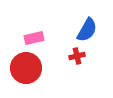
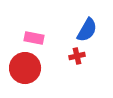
pink rectangle: rotated 24 degrees clockwise
red circle: moved 1 px left
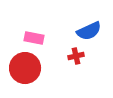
blue semicircle: moved 2 px right, 1 px down; rotated 35 degrees clockwise
red cross: moved 1 px left
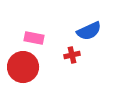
red cross: moved 4 px left, 1 px up
red circle: moved 2 px left, 1 px up
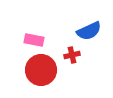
pink rectangle: moved 2 px down
red circle: moved 18 px right, 3 px down
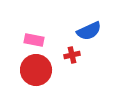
red circle: moved 5 px left
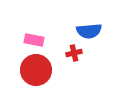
blue semicircle: rotated 20 degrees clockwise
red cross: moved 2 px right, 2 px up
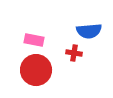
red cross: rotated 21 degrees clockwise
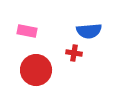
pink rectangle: moved 7 px left, 9 px up
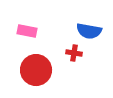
blue semicircle: rotated 15 degrees clockwise
